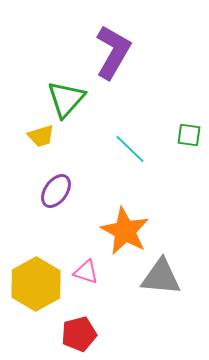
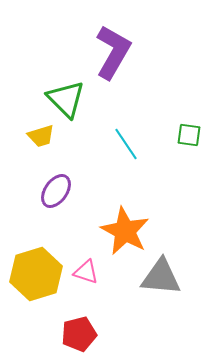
green triangle: rotated 27 degrees counterclockwise
cyan line: moved 4 px left, 5 px up; rotated 12 degrees clockwise
yellow hexagon: moved 10 px up; rotated 12 degrees clockwise
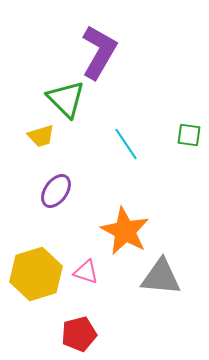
purple L-shape: moved 14 px left
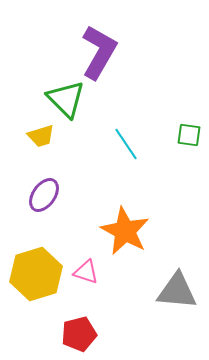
purple ellipse: moved 12 px left, 4 px down
gray triangle: moved 16 px right, 14 px down
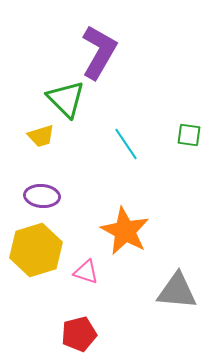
purple ellipse: moved 2 px left, 1 px down; rotated 60 degrees clockwise
yellow hexagon: moved 24 px up
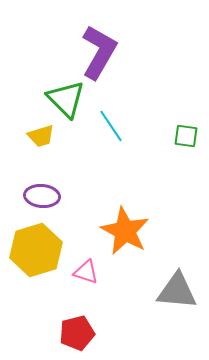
green square: moved 3 px left, 1 px down
cyan line: moved 15 px left, 18 px up
red pentagon: moved 2 px left, 1 px up
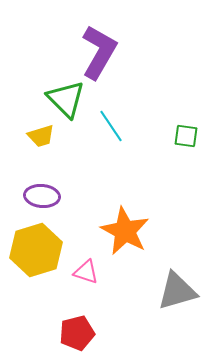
gray triangle: rotated 21 degrees counterclockwise
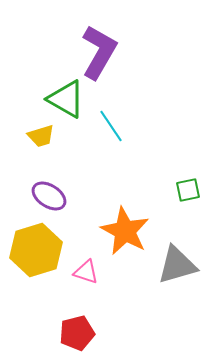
green triangle: rotated 15 degrees counterclockwise
green square: moved 2 px right, 54 px down; rotated 20 degrees counterclockwise
purple ellipse: moved 7 px right; rotated 28 degrees clockwise
gray triangle: moved 26 px up
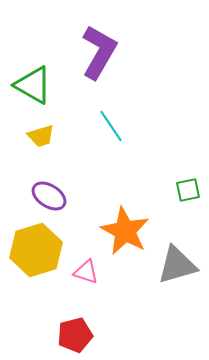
green triangle: moved 33 px left, 14 px up
red pentagon: moved 2 px left, 2 px down
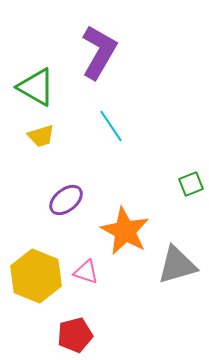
green triangle: moved 3 px right, 2 px down
green square: moved 3 px right, 6 px up; rotated 10 degrees counterclockwise
purple ellipse: moved 17 px right, 4 px down; rotated 72 degrees counterclockwise
yellow hexagon: moved 26 px down; rotated 21 degrees counterclockwise
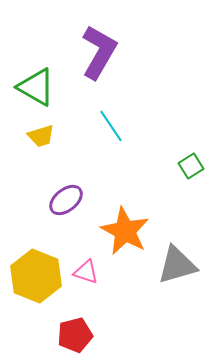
green square: moved 18 px up; rotated 10 degrees counterclockwise
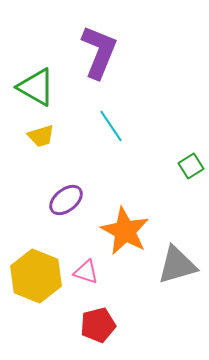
purple L-shape: rotated 8 degrees counterclockwise
red pentagon: moved 23 px right, 10 px up
